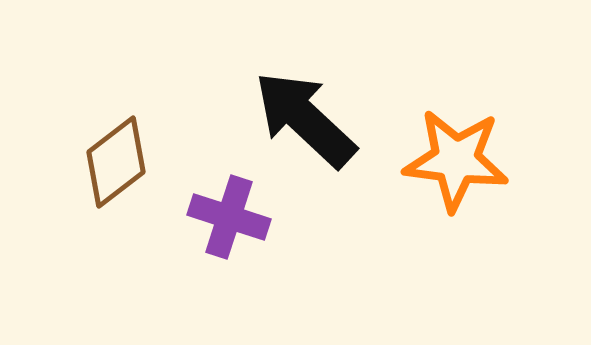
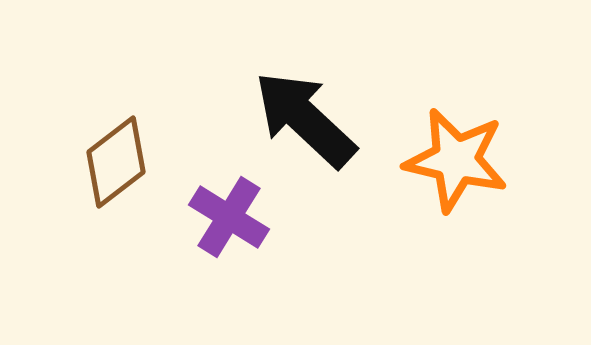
orange star: rotated 6 degrees clockwise
purple cross: rotated 14 degrees clockwise
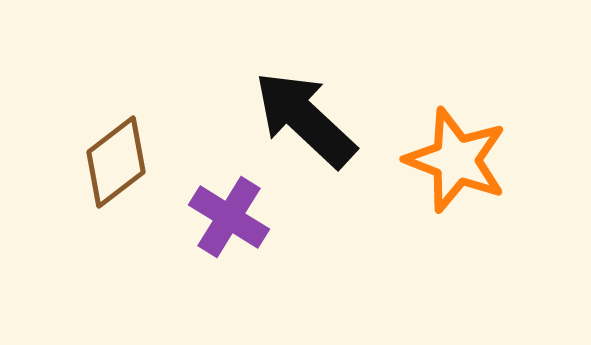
orange star: rotated 8 degrees clockwise
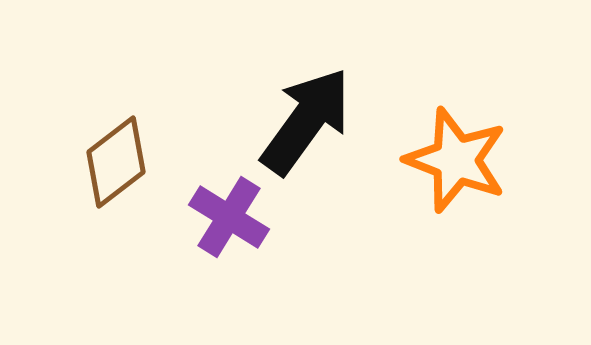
black arrow: moved 1 px right, 2 px down; rotated 83 degrees clockwise
